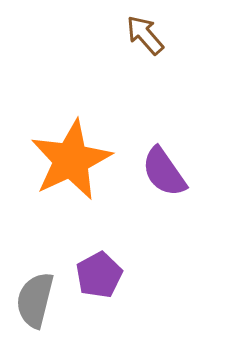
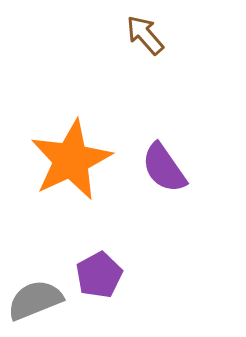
purple semicircle: moved 4 px up
gray semicircle: rotated 54 degrees clockwise
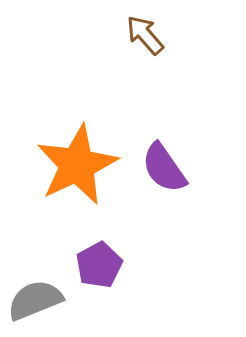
orange star: moved 6 px right, 5 px down
purple pentagon: moved 10 px up
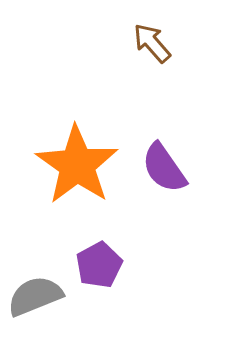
brown arrow: moved 7 px right, 8 px down
orange star: rotated 12 degrees counterclockwise
gray semicircle: moved 4 px up
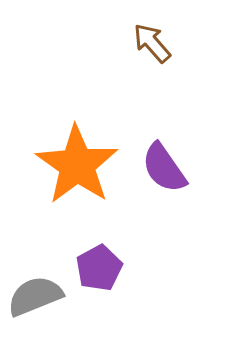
purple pentagon: moved 3 px down
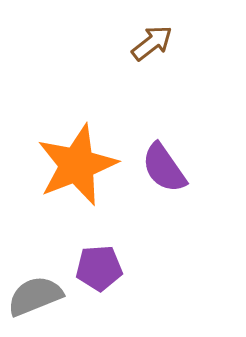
brown arrow: rotated 93 degrees clockwise
orange star: rotated 16 degrees clockwise
purple pentagon: rotated 24 degrees clockwise
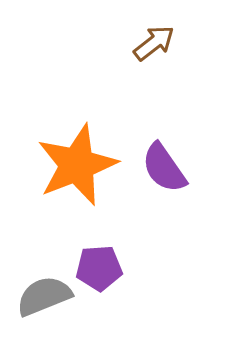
brown arrow: moved 2 px right
gray semicircle: moved 9 px right
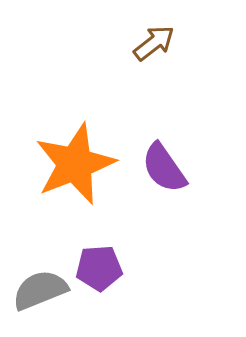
orange star: moved 2 px left, 1 px up
gray semicircle: moved 4 px left, 6 px up
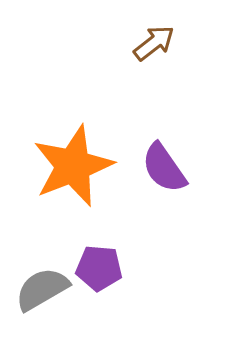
orange star: moved 2 px left, 2 px down
purple pentagon: rotated 9 degrees clockwise
gray semicircle: moved 2 px right, 1 px up; rotated 8 degrees counterclockwise
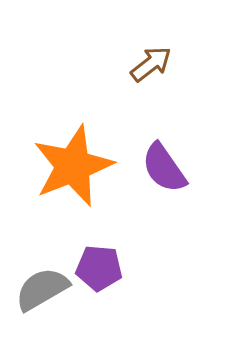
brown arrow: moved 3 px left, 21 px down
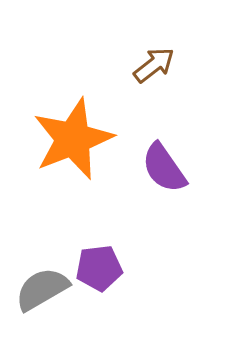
brown arrow: moved 3 px right, 1 px down
orange star: moved 27 px up
purple pentagon: rotated 12 degrees counterclockwise
